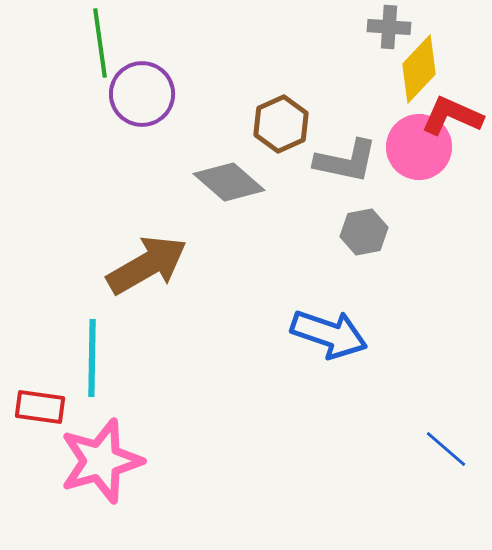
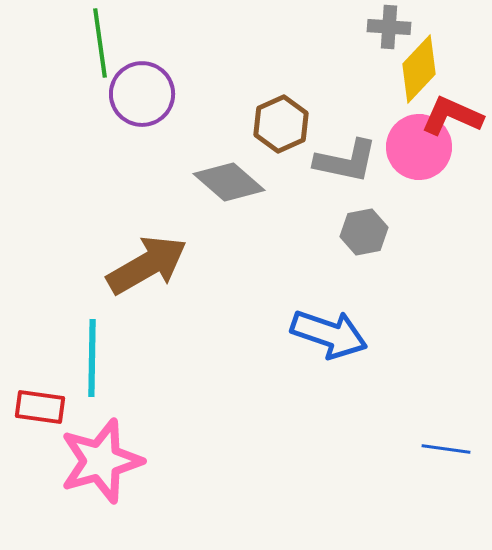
blue line: rotated 33 degrees counterclockwise
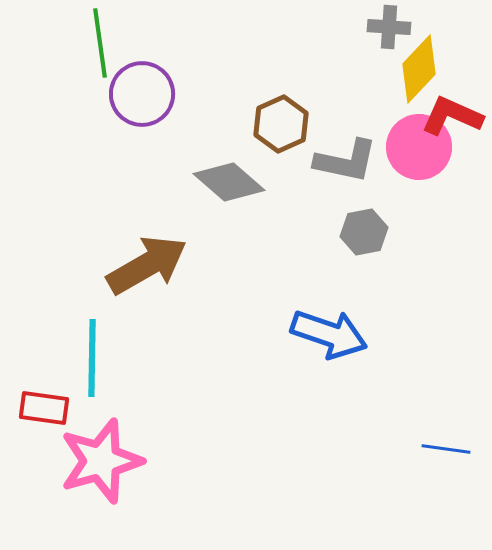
red rectangle: moved 4 px right, 1 px down
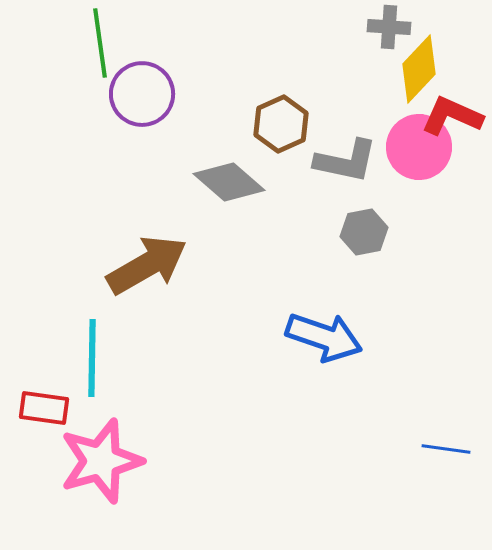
blue arrow: moved 5 px left, 3 px down
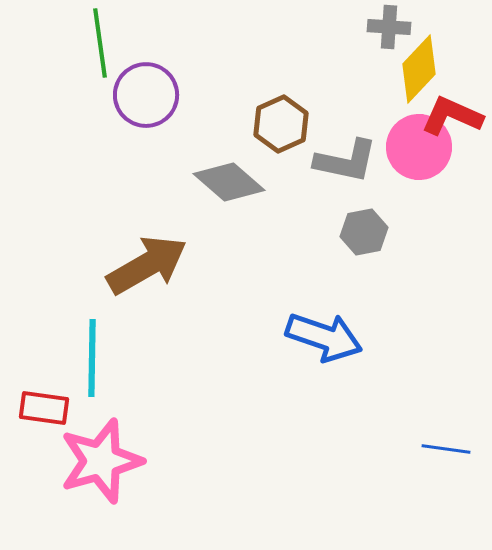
purple circle: moved 4 px right, 1 px down
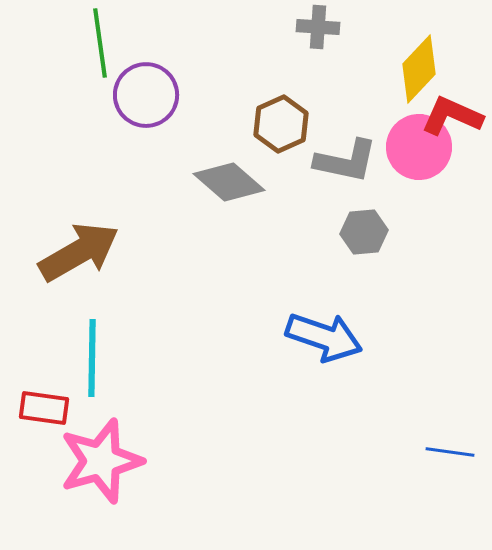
gray cross: moved 71 px left
gray hexagon: rotated 6 degrees clockwise
brown arrow: moved 68 px left, 13 px up
blue line: moved 4 px right, 3 px down
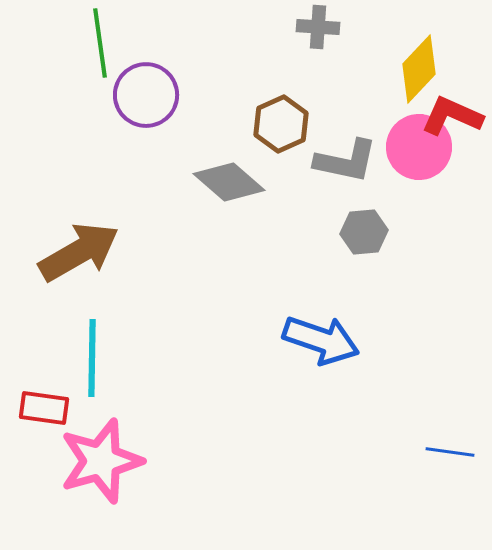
blue arrow: moved 3 px left, 3 px down
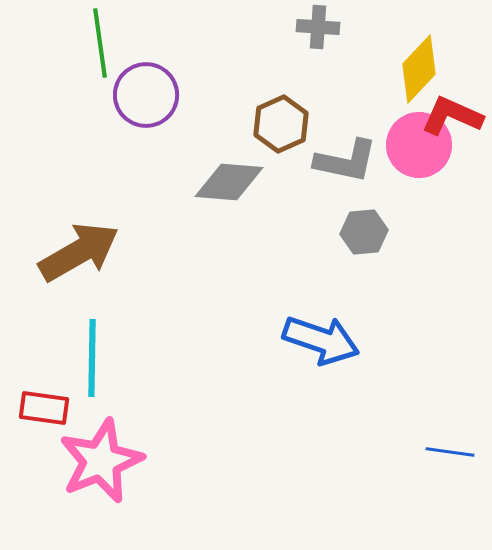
pink circle: moved 2 px up
gray diamond: rotated 36 degrees counterclockwise
pink star: rotated 6 degrees counterclockwise
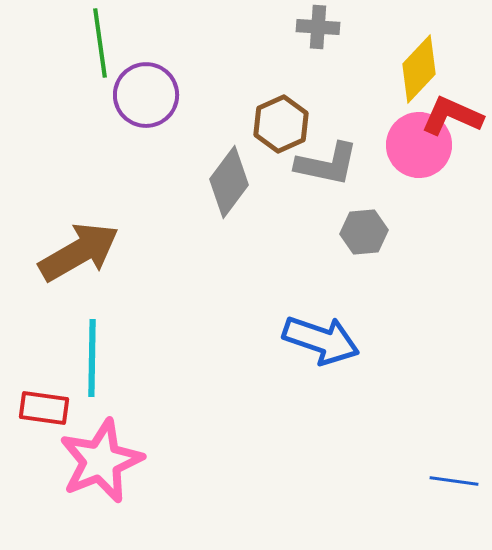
gray L-shape: moved 19 px left, 3 px down
gray diamond: rotated 58 degrees counterclockwise
blue line: moved 4 px right, 29 px down
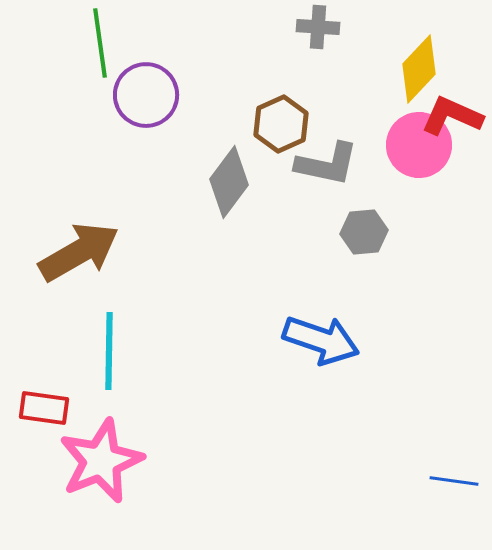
cyan line: moved 17 px right, 7 px up
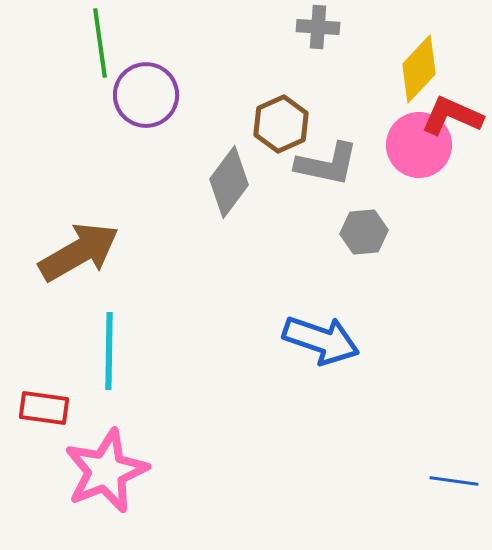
pink star: moved 5 px right, 10 px down
